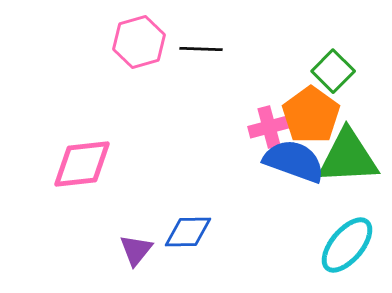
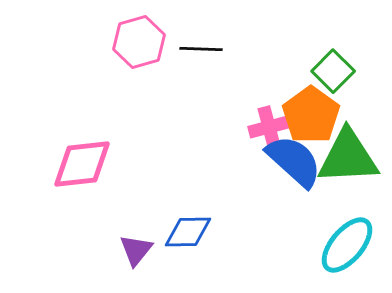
blue semicircle: rotated 22 degrees clockwise
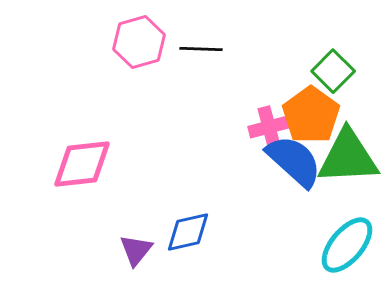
blue diamond: rotated 12 degrees counterclockwise
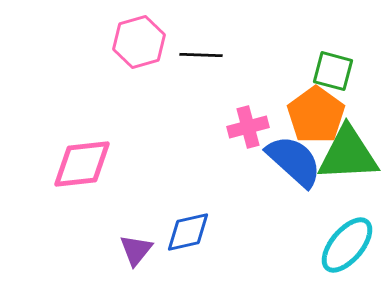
black line: moved 6 px down
green square: rotated 30 degrees counterclockwise
orange pentagon: moved 5 px right
pink cross: moved 21 px left
green triangle: moved 3 px up
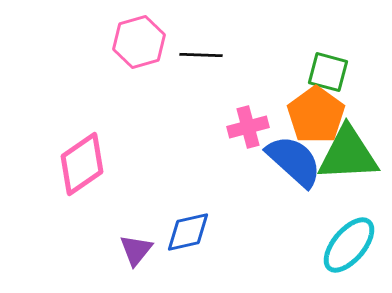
green square: moved 5 px left, 1 px down
pink diamond: rotated 28 degrees counterclockwise
cyan ellipse: moved 2 px right
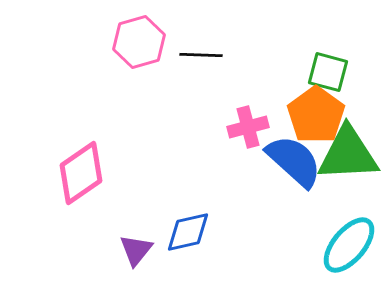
pink diamond: moved 1 px left, 9 px down
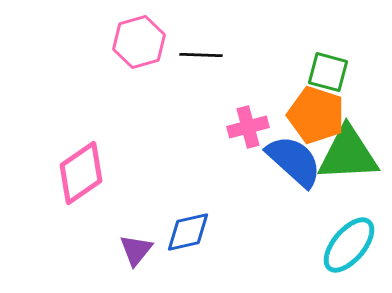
orange pentagon: rotated 18 degrees counterclockwise
